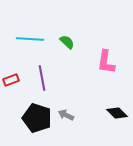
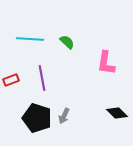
pink L-shape: moved 1 px down
gray arrow: moved 2 px left, 1 px down; rotated 91 degrees counterclockwise
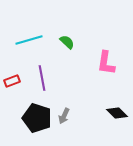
cyan line: moved 1 px left, 1 px down; rotated 20 degrees counterclockwise
red rectangle: moved 1 px right, 1 px down
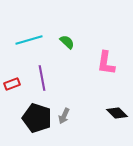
red rectangle: moved 3 px down
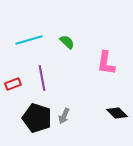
red rectangle: moved 1 px right
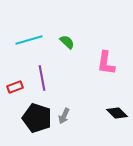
red rectangle: moved 2 px right, 3 px down
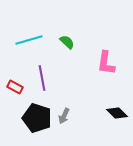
red rectangle: rotated 49 degrees clockwise
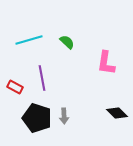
gray arrow: rotated 28 degrees counterclockwise
